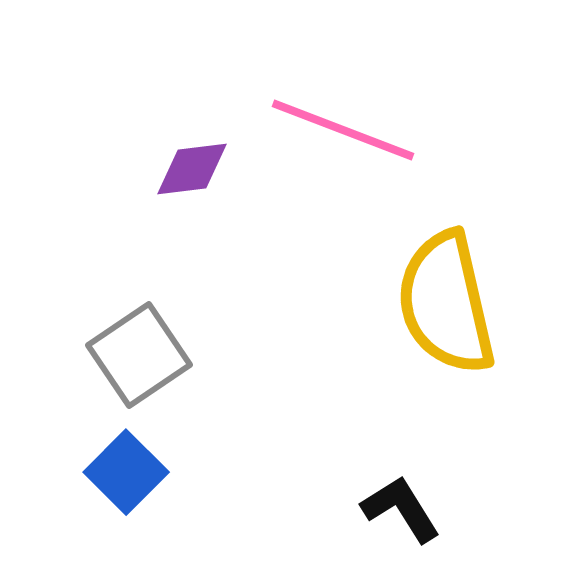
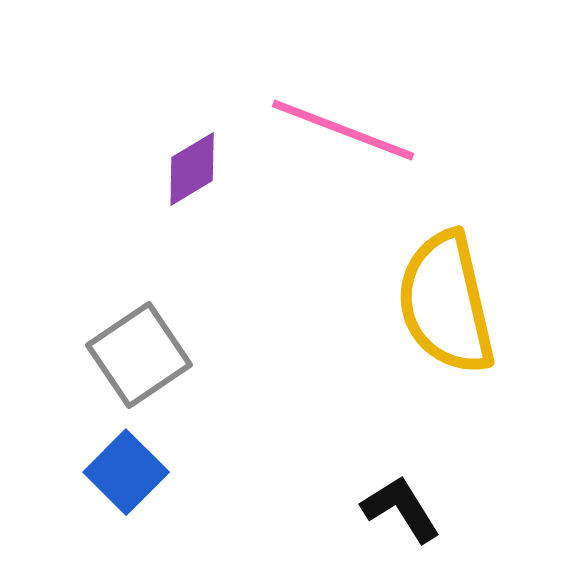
purple diamond: rotated 24 degrees counterclockwise
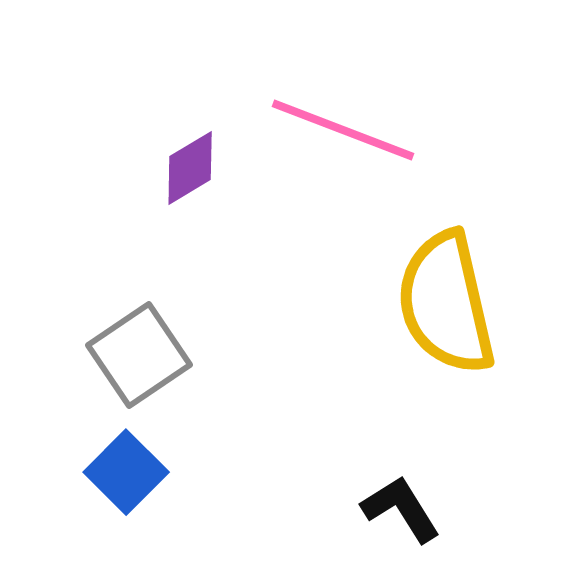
purple diamond: moved 2 px left, 1 px up
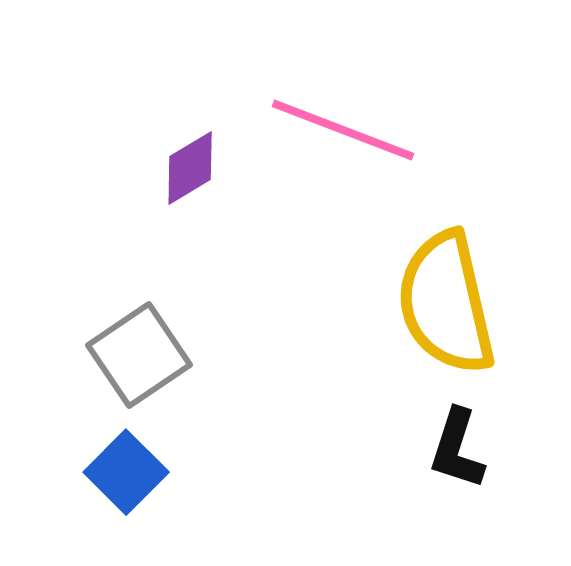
black L-shape: moved 56 px right, 60 px up; rotated 130 degrees counterclockwise
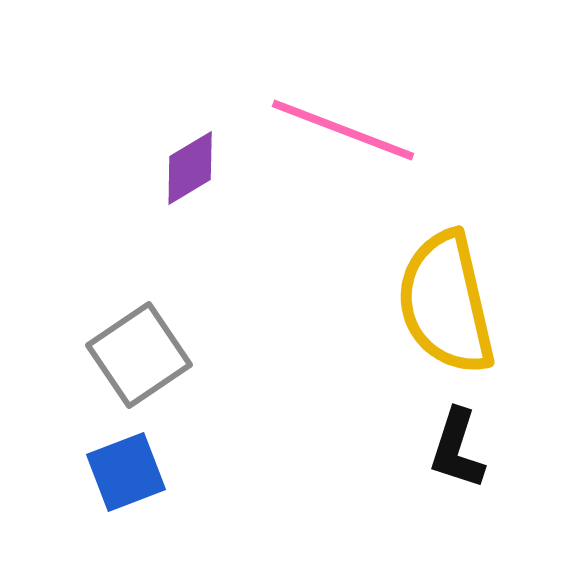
blue square: rotated 24 degrees clockwise
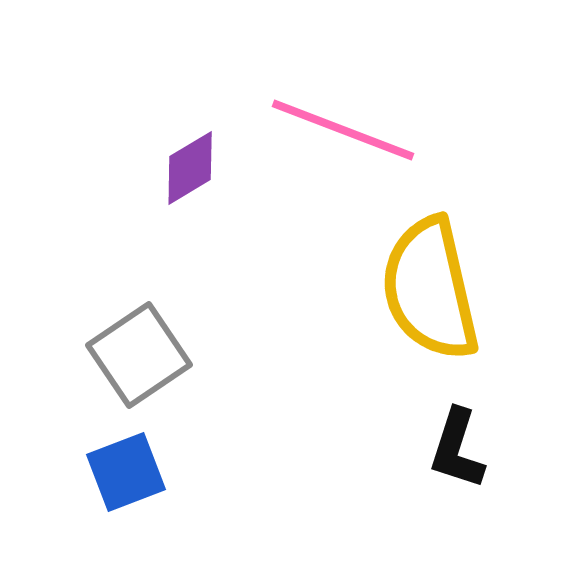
yellow semicircle: moved 16 px left, 14 px up
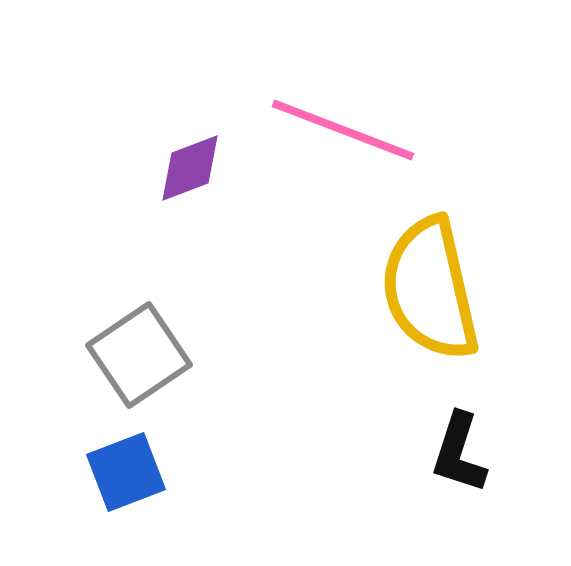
purple diamond: rotated 10 degrees clockwise
black L-shape: moved 2 px right, 4 px down
